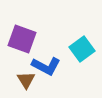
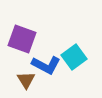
cyan square: moved 8 px left, 8 px down
blue L-shape: moved 1 px up
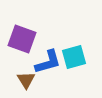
cyan square: rotated 20 degrees clockwise
blue L-shape: moved 2 px right, 3 px up; rotated 44 degrees counterclockwise
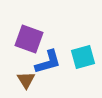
purple square: moved 7 px right
cyan square: moved 9 px right
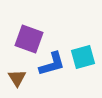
blue L-shape: moved 4 px right, 2 px down
brown triangle: moved 9 px left, 2 px up
